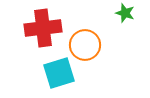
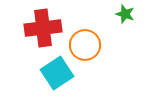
green star: moved 1 px down
cyan square: moved 2 px left; rotated 16 degrees counterclockwise
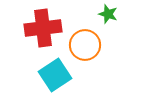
green star: moved 17 px left
cyan square: moved 2 px left, 2 px down
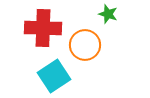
red cross: rotated 9 degrees clockwise
cyan square: moved 1 px left, 1 px down
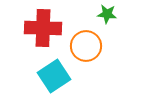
green star: moved 1 px left; rotated 12 degrees counterclockwise
orange circle: moved 1 px right, 1 px down
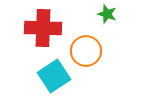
green star: rotated 12 degrees clockwise
orange circle: moved 5 px down
